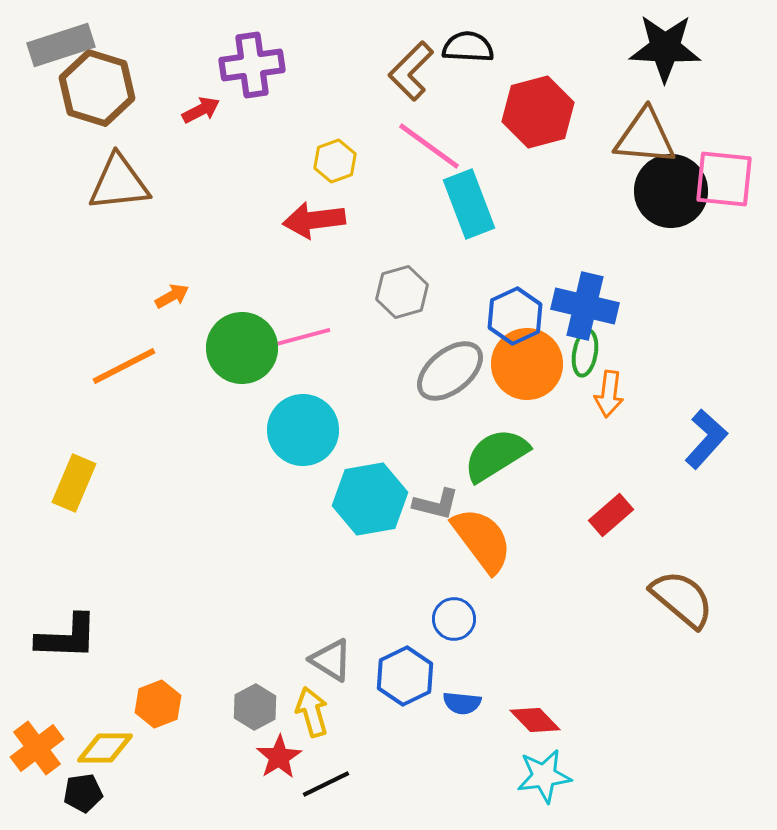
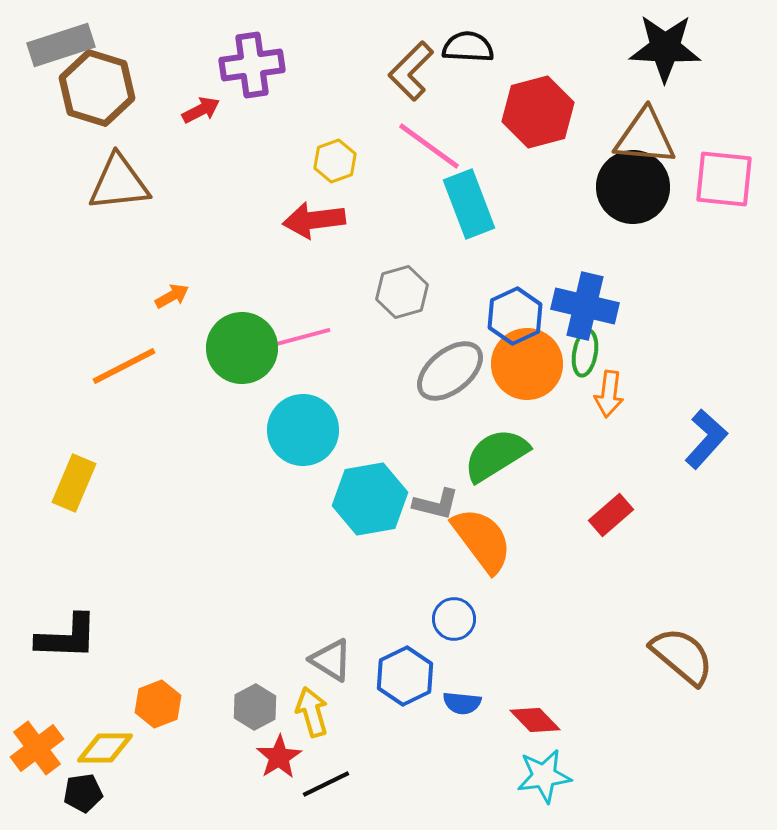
black circle at (671, 191): moved 38 px left, 4 px up
brown semicircle at (682, 599): moved 57 px down
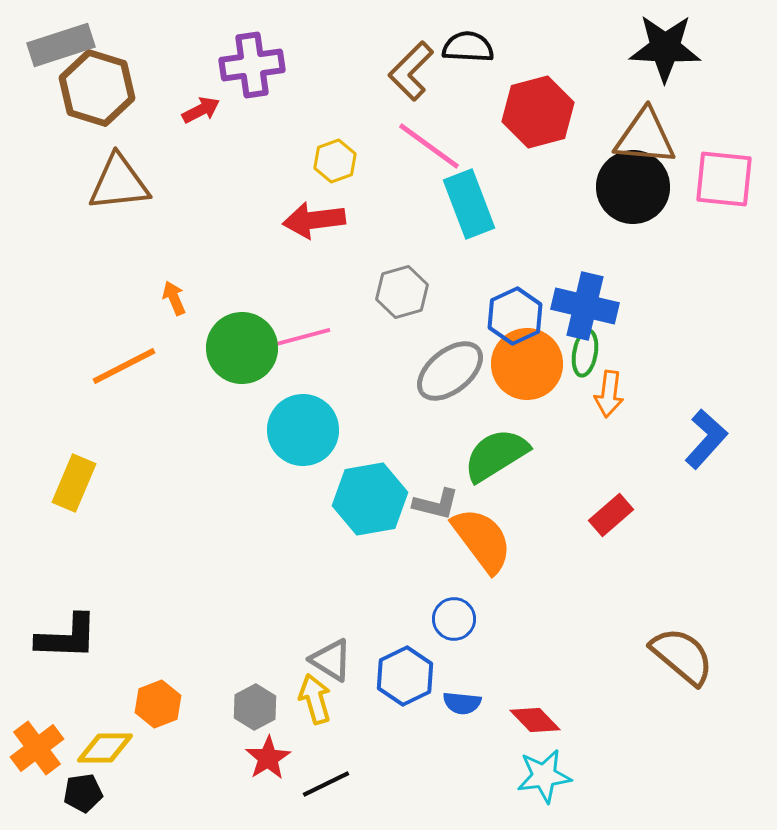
orange arrow at (172, 296): moved 2 px right, 2 px down; rotated 84 degrees counterclockwise
yellow arrow at (312, 712): moved 3 px right, 13 px up
red star at (279, 757): moved 11 px left, 1 px down
